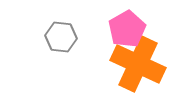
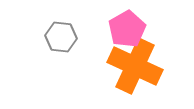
orange cross: moved 3 px left, 2 px down
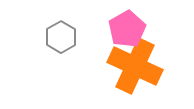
gray hexagon: rotated 24 degrees clockwise
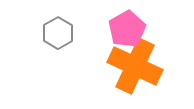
gray hexagon: moved 3 px left, 4 px up
